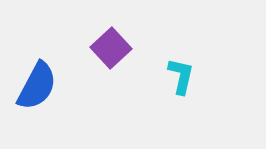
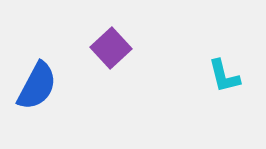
cyan L-shape: moved 43 px right; rotated 153 degrees clockwise
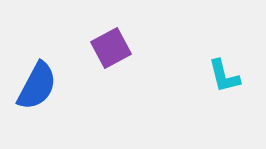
purple square: rotated 15 degrees clockwise
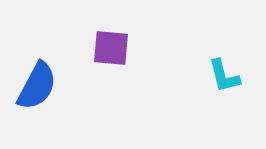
purple square: rotated 33 degrees clockwise
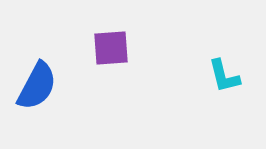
purple square: rotated 9 degrees counterclockwise
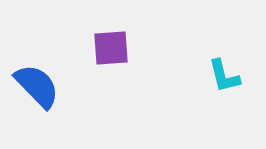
blue semicircle: rotated 72 degrees counterclockwise
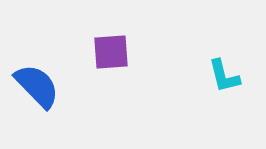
purple square: moved 4 px down
